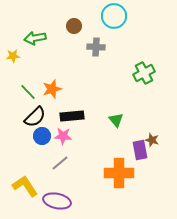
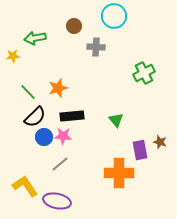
orange star: moved 6 px right, 1 px up
blue circle: moved 2 px right, 1 px down
brown star: moved 8 px right, 2 px down
gray line: moved 1 px down
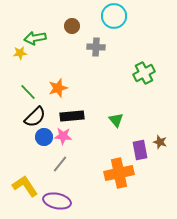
brown circle: moved 2 px left
yellow star: moved 7 px right, 3 px up
gray line: rotated 12 degrees counterclockwise
orange cross: rotated 12 degrees counterclockwise
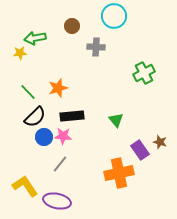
purple rectangle: rotated 24 degrees counterclockwise
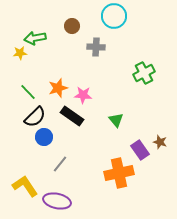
black rectangle: rotated 40 degrees clockwise
pink star: moved 20 px right, 41 px up
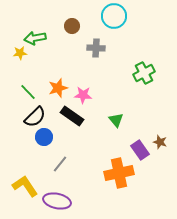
gray cross: moved 1 px down
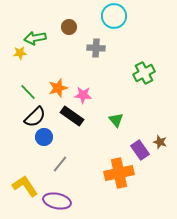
brown circle: moved 3 px left, 1 px down
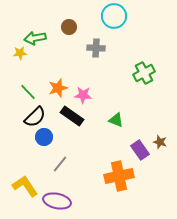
green triangle: rotated 28 degrees counterclockwise
orange cross: moved 3 px down
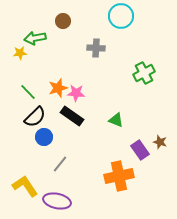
cyan circle: moved 7 px right
brown circle: moved 6 px left, 6 px up
pink star: moved 7 px left, 2 px up
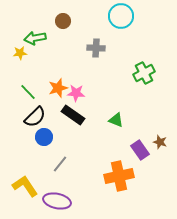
black rectangle: moved 1 px right, 1 px up
